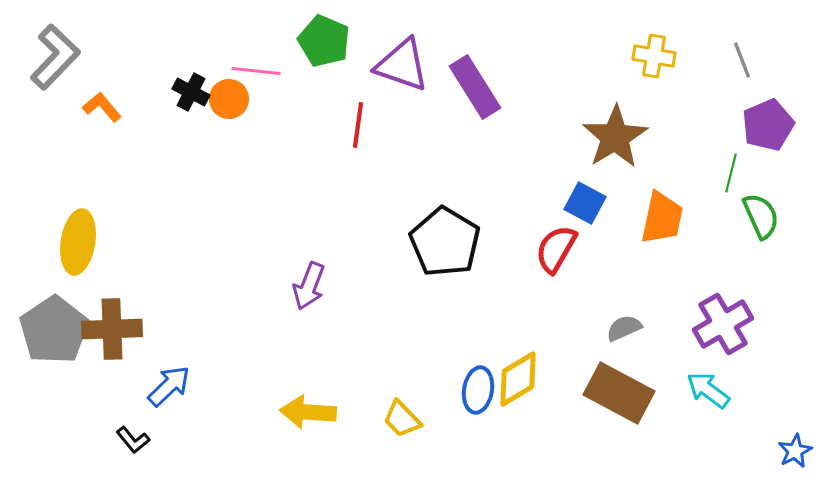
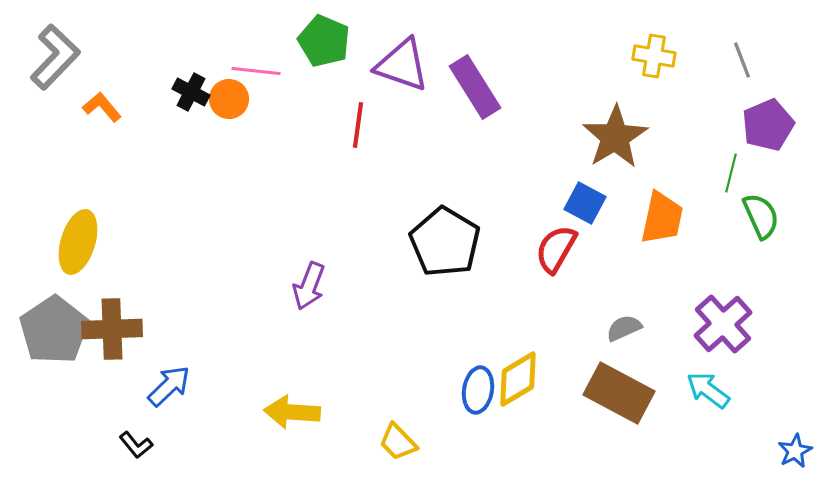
yellow ellipse: rotated 8 degrees clockwise
purple cross: rotated 12 degrees counterclockwise
yellow arrow: moved 16 px left
yellow trapezoid: moved 4 px left, 23 px down
black L-shape: moved 3 px right, 5 px down
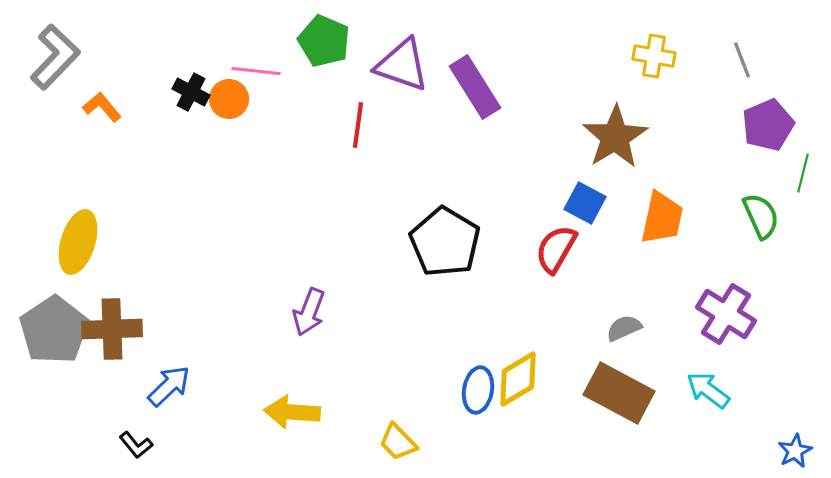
green line: moved 72 px right
purple arrow: moved 26 px down
purple cross: moved 3 px right, 10 px up; rotated 16 degrees counterclockwise
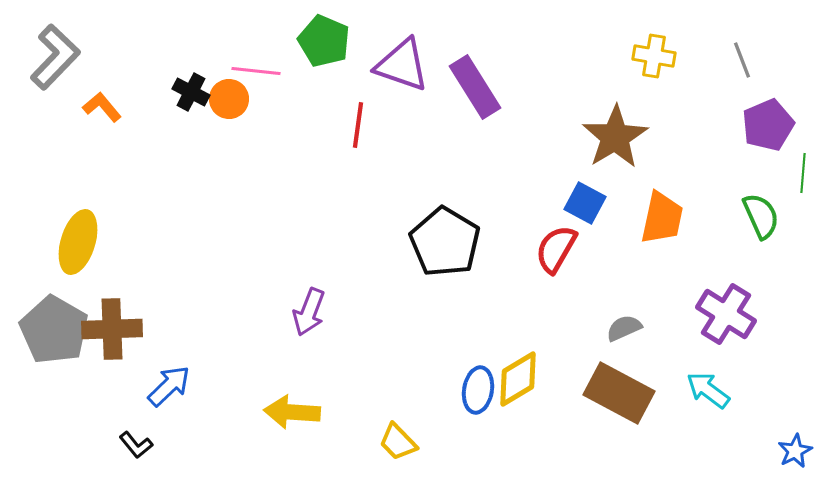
green line: rotated 9 degrees counterclockwise
gray pentagon: rotated 8 degrees counterclockwise
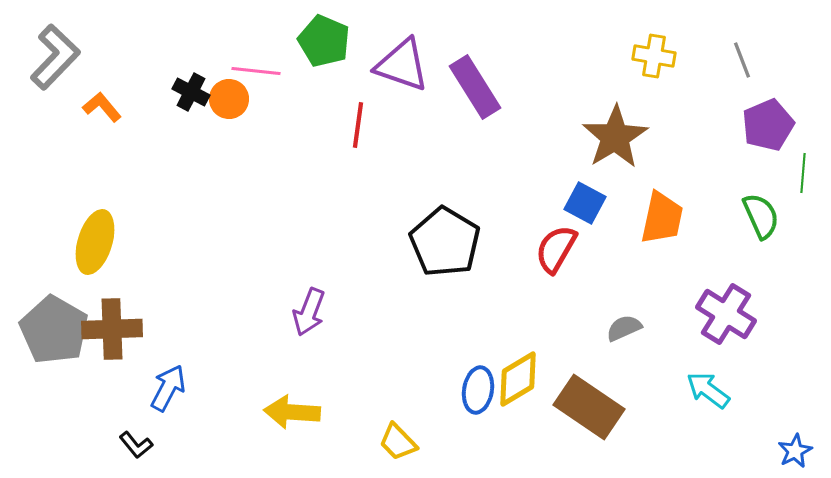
yellow ellipse: moved 17 px right
blue arrow: moved 1 px left, 2 px down; rotated 18 degrees counterclockwise
brown rectangle: moved 30 px left, 14 px down; rotated 6 degrees clockwise
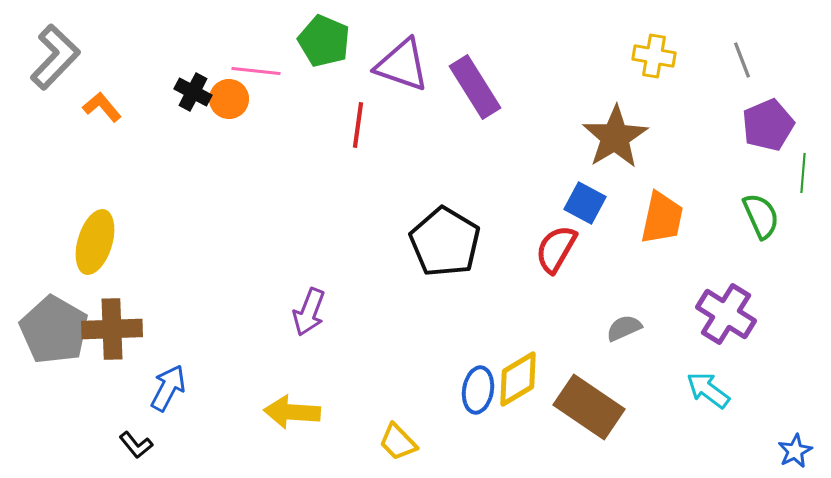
black cross: moved 2 px right
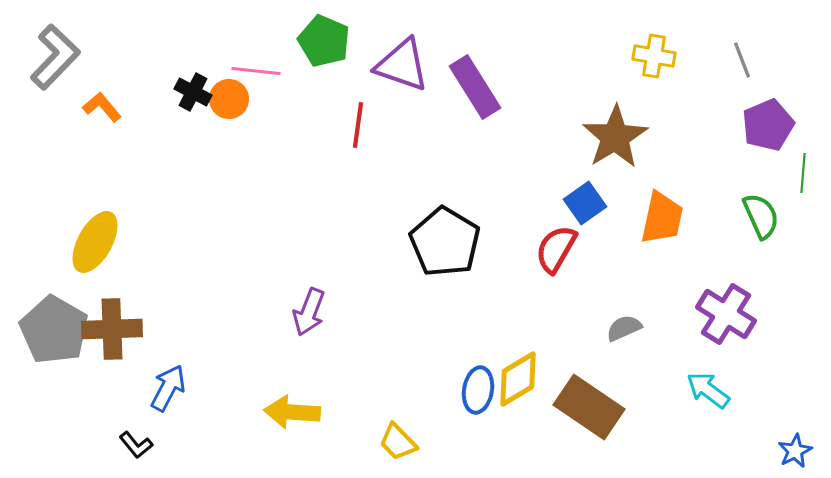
blue square: rotated 27 degrees clockwise
yellow ellipse: rotated 12 degrees clockwise
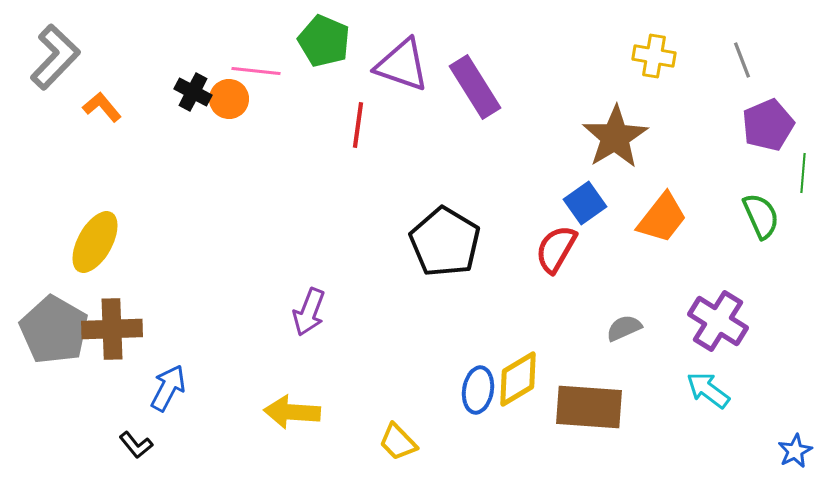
orange trapezoid: rotated 26 degrees clockwise
purple cross: moved 8 px left, 7 px down
brown rectangle: rotated 30 degrees counterclockwise
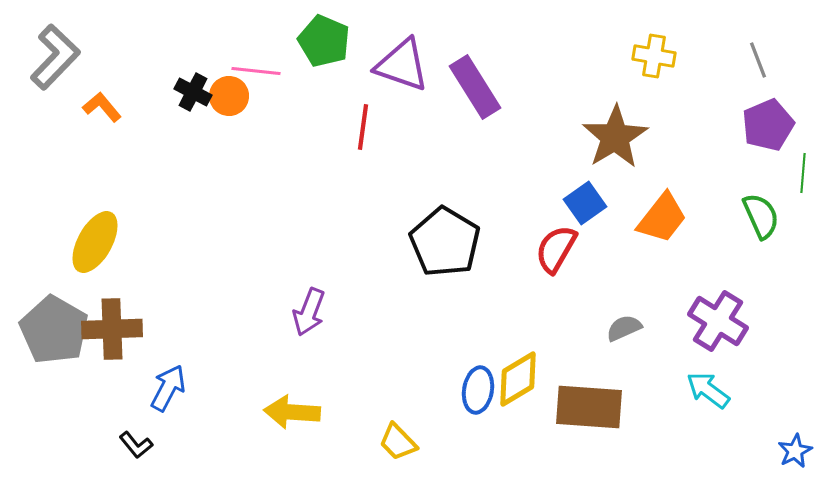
gray line: moved 16 px right
orange circle: moved 3 px up
red line: moved 5 px right, 2 px down
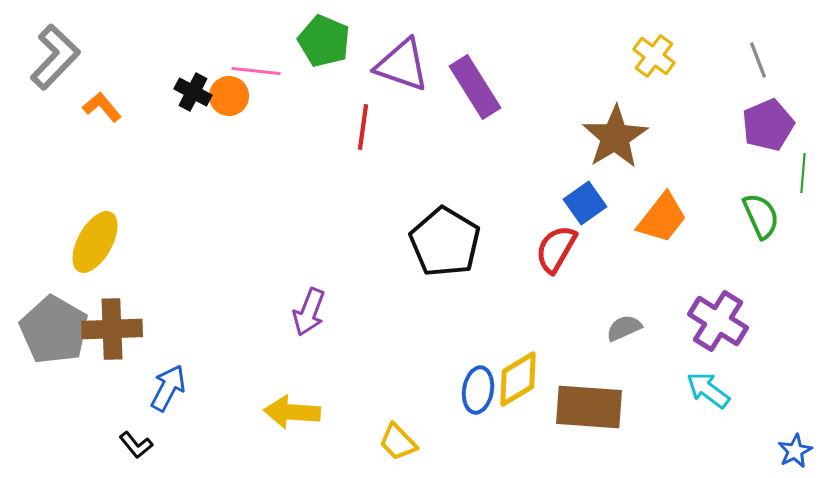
yellow cross: rotated 27 degrees clockwise
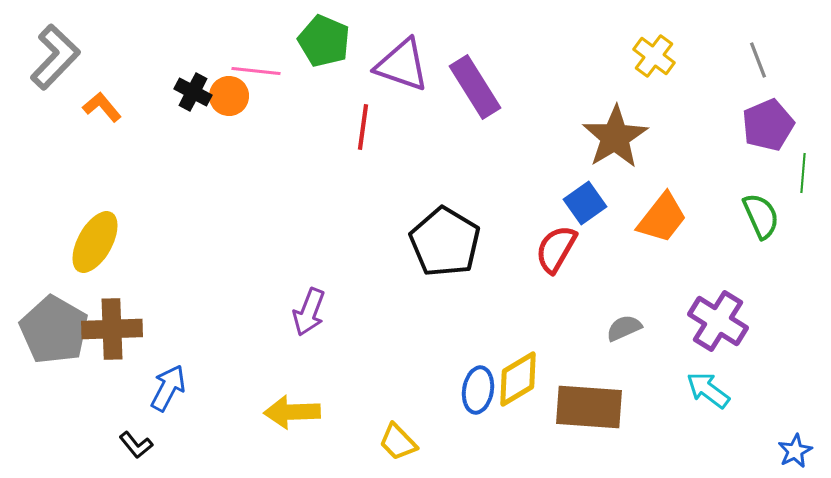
yellow arrow: rotated 6 degrees counterclockwise
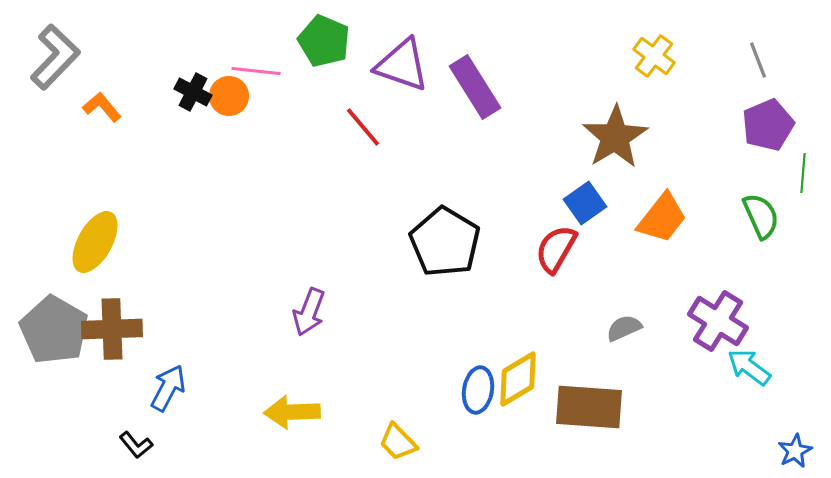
red line: rotated 48 degrees counterclockwise
cyan arrow: moved 41 px right, 23 px up
